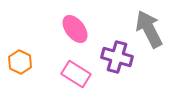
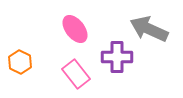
gray arrow: rotated 39 degrees counterclockwise
purple cross: rotated 16 degrees counterclockwise
pink rectangle: rotated 20 degrees clockwise
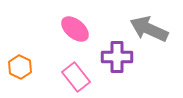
pink ellipse: rotated 12 degrees counterclockwise
orange hexagon: moved 5 px down
pink rectangle: moved 3 px down
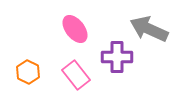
pink ellipse: rotated 12 degrees clockwise
orange hexagon: moved 8 px right, 5 px down
pink rectangle: moved 2 px up
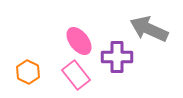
pink ellipse: moved 4 px right, 12 px down
